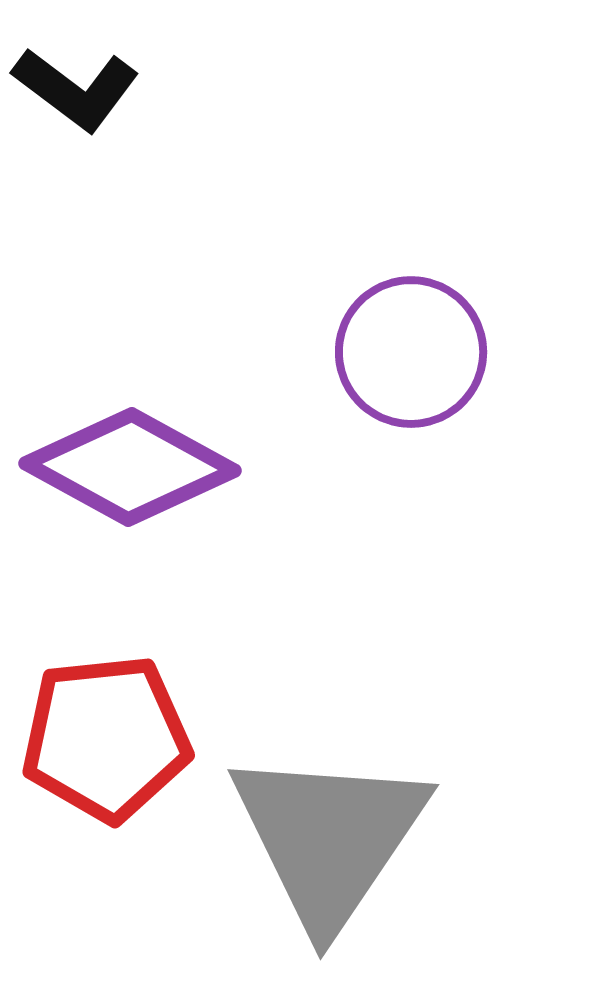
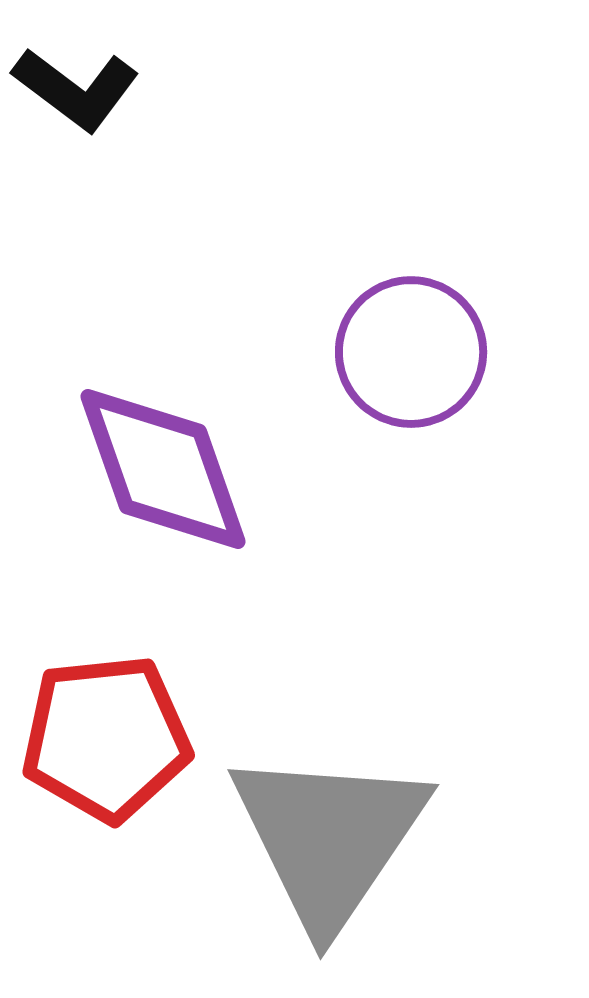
purple diamond: moved 33 px right, 2 px down; rotated 42 degrees clockwise
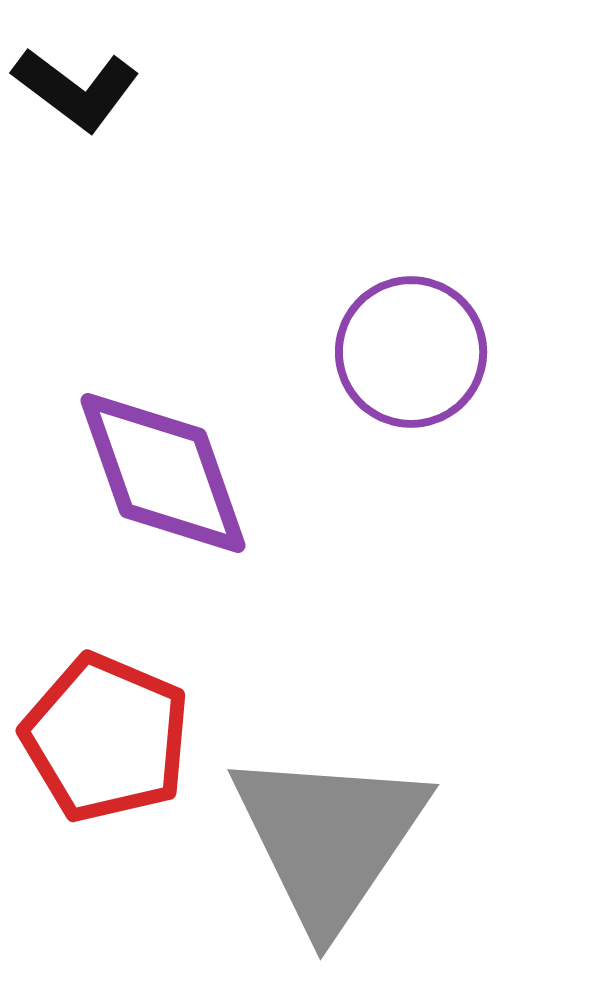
purple diamond: moved 4 px down
red pentagon: rotated 29 degrees clockwise
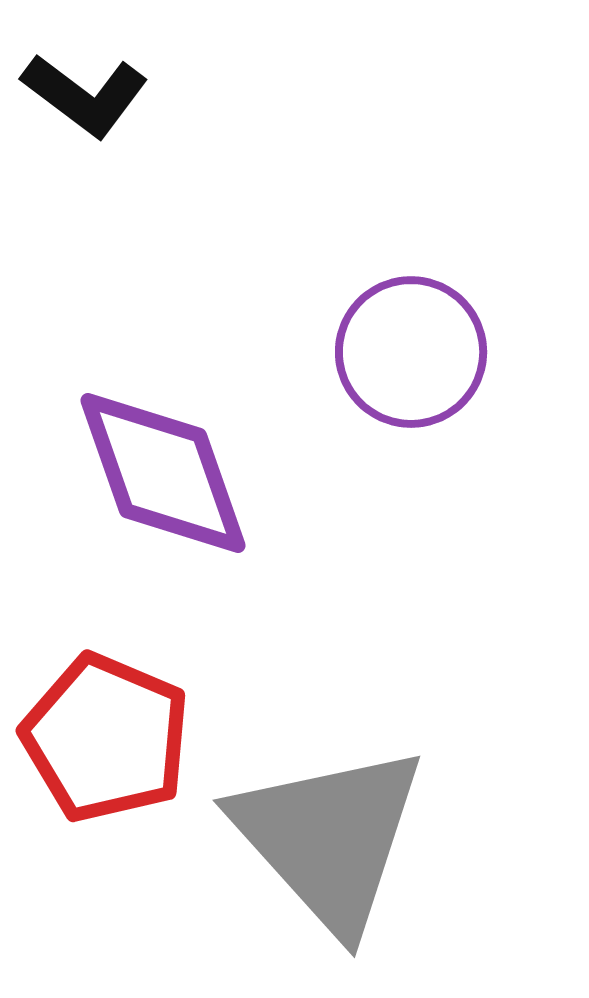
black L-shape: moved 9 px right, 6 px down
gray triangle: rotated 16 degrees counterclockwise
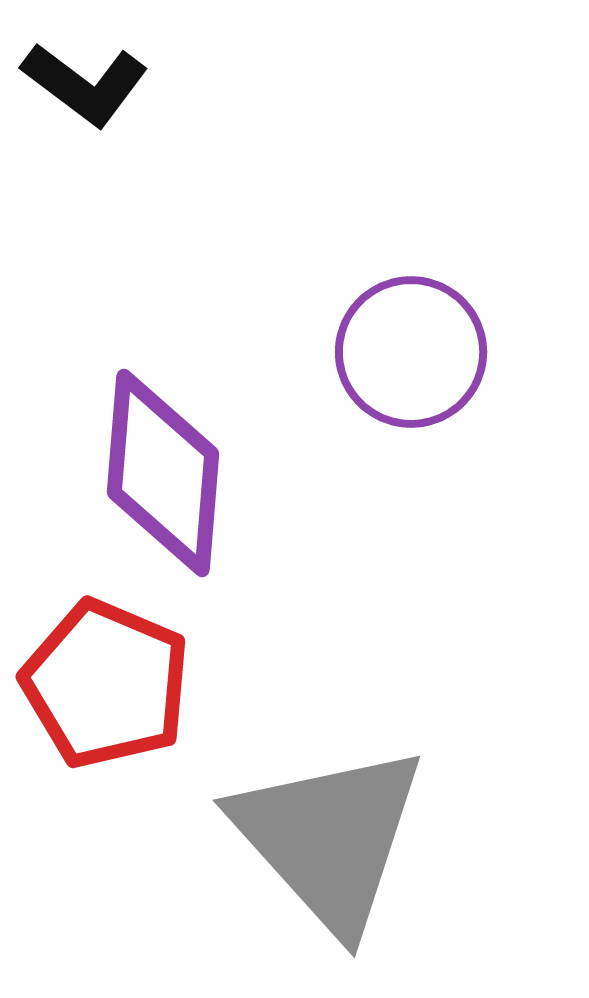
black L-shape: moved 11 px up
purple diamond: rotated 24 degrees clockwise
red pentagon: moved 54 px up
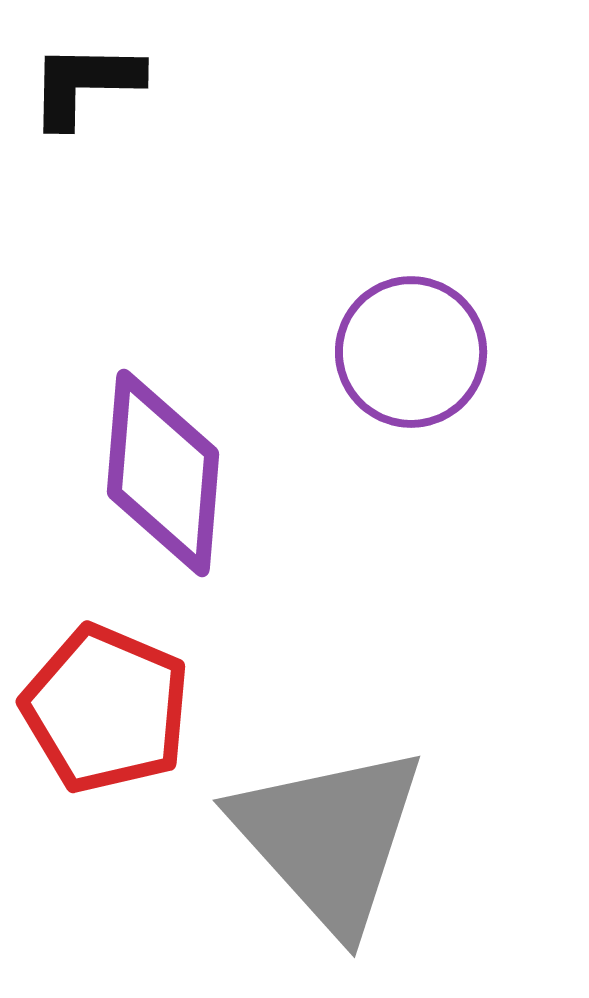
black L-shape: rotated 144 degrees clockwise
red pentagon: moved 25 px down
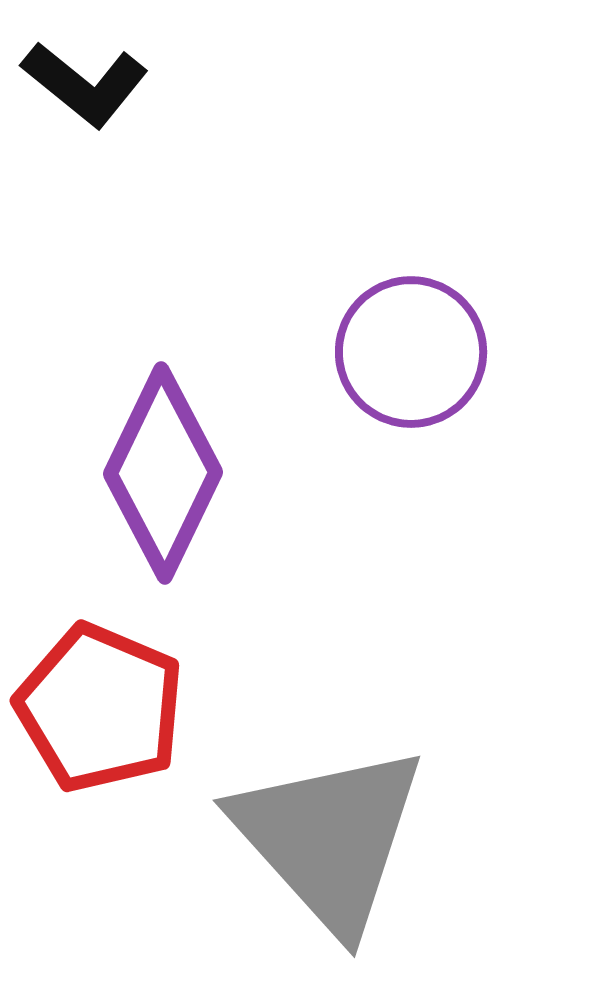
black L-shape: rotated 142 degrees counterclockwise
purple diamond: rotated 21 degrees clockwise
red pentagon: moved 6 px left, 1 px up
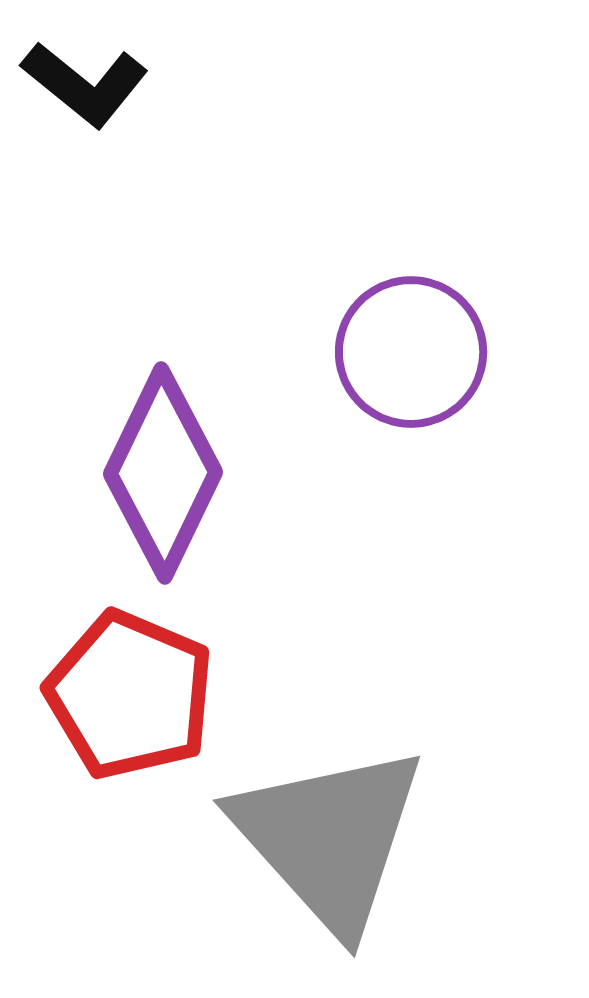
red pentagon: moved 30 px right, 13 px up
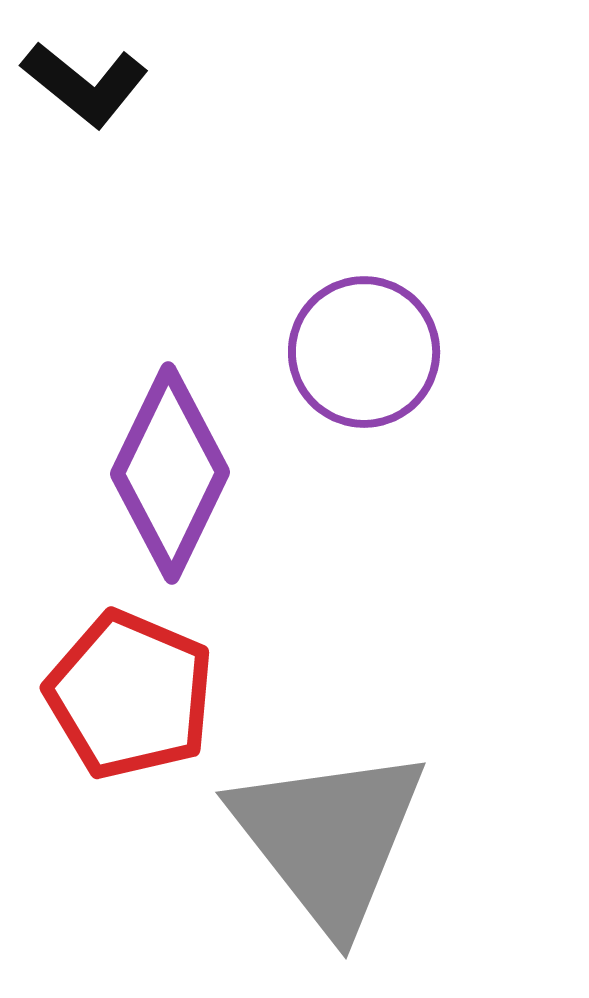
purple circle: moved 47 px left
purple diamond: moved 7 px right
gray triangle: rotated 4 degrees clockwise
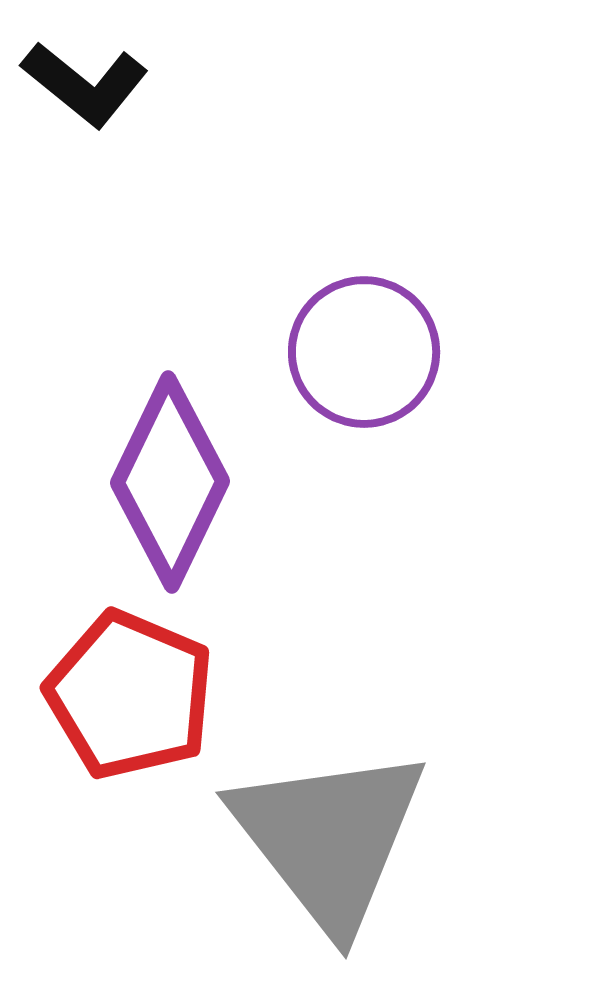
purple diamond: moved 9 px down
